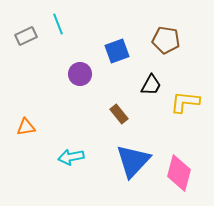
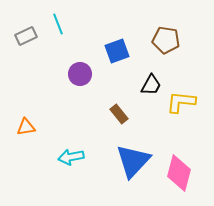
yellow L-shape: moved 4 px left
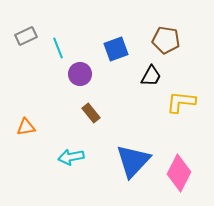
cyan line: moved 24 px down
blue square: moved 1 px left, 2 px up
black trapezoid: moved 9 px up
brown rectangle: moved 28 px left, 1 px up
pink diamond: rotated 12 degrees clockwise
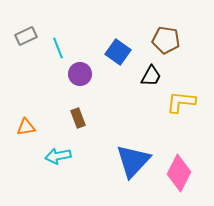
blue square: moved 2 px right, 3 px down; rotated 35 degrees counterclockwise
brown rectangle: moved 13 px left, 5 px down; rotated 18 degrees clockwise
cyan arrow: moved 13 px left, 1 px up
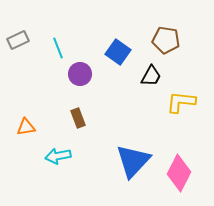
gray rectangle: moved 8 px left, 4 px down
